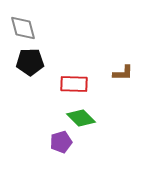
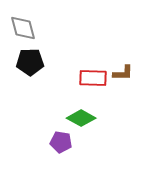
red rectangle: moved 19 px right, 6 px up
green diamond: rotated 16 degrees counterclockwise
purple pentagon: rotated 25 degrees clockwise
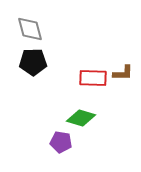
gray diamond: moved 7 px right, 1 px down
black pentagon: moved 3 px right
green diamond: rotated 12 degrees counterclockwise
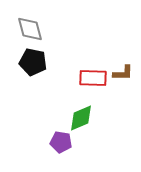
black pentagon: rotated 12 degrees clockwise
green diamond: rotated 40 degrees counterclockwise
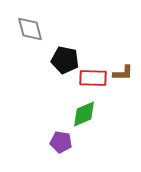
black pentagon: moved 32 px right, 2 px up
green diamond: moved 3 px right, 4 px up
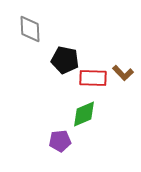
gray diamond: rotated 12 degrees clockwise
brown L-shape: rotated 45 degrees clockwise
purple pentagon: moved 1 px left, 1 px up; rotated 15 degrees counterclockwise
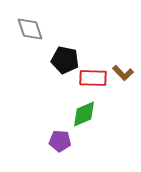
gray diamond: rotated 16 degrees counterclockwise
purple pentagon: rotated 10 degrees clockwise
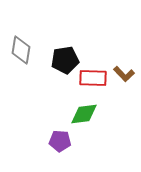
gray diamond: moved 9 px left, 21 px down; rotated 28 degrees clockwise
black pentagon: rotated 20 degrees counterclockwise
brown L-shape: moved 1 px right, 1 px down
green diamond: rotated 16 degrees clockwise
